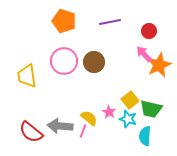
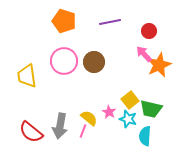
gray arrow: rotated 85 degrees counterclockwise
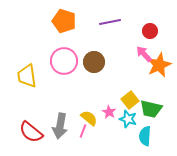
red circle: moved 1 px right
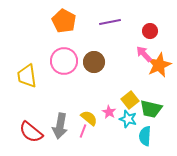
orange pentagon: rotated 10 degrees clockwise
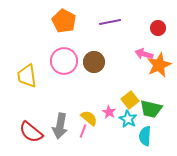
red circle: moved 8 px right, 3 px up
pink arrow: rotated 30 degrees counterclockwise
cyan star: rotated 12 degrees clockwise
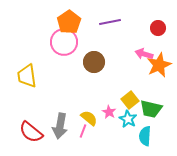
orange pentagon: moved 5 px right, 1 px down; rotated 10 degrees clockwise
pink circle: moved 19 px up
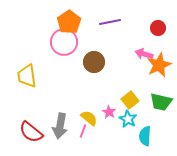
green trapezoid: moved 10 px right, 7 px up
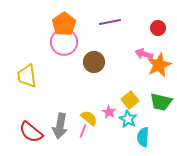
orange pentagon: moved 5 px left, 2 px down
cyan semicircle: moved 2 px left, 1 px down
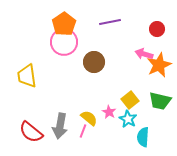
red circle: moved 1 px left, 1 px down
green trapezoid: moved 1 px left, 1 px up
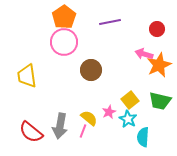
orange pentagon: moved 7 px up
brown circle: moved 3 px left, 8 px down
pink star: rotated 16 degrees clockwise
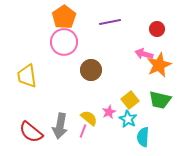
green trapezoid: moved 1 px up
